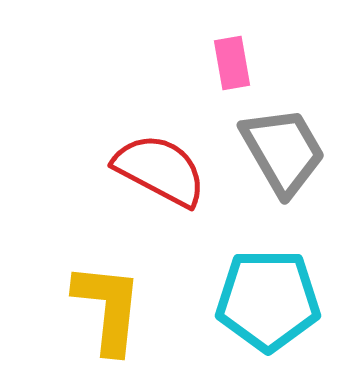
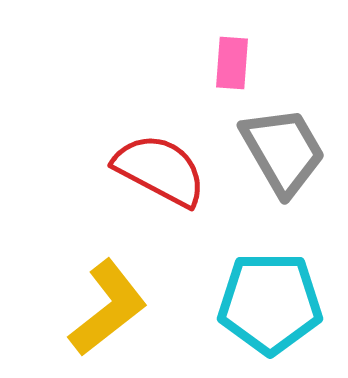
pink rectangle: rotated 14 degrees clockwise
cyan pentagon: moved 2 px right, 3 px down
yellow L-shape: rotated 46 degrees clockwise
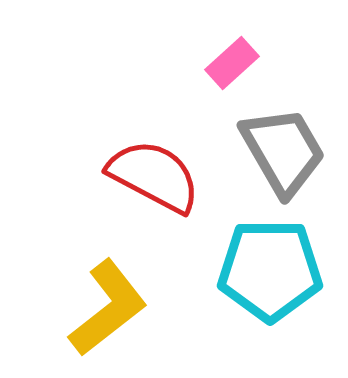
pink rectangle: rotated 44 degrees clockwise
red semicircle: moved 6 px left, 6 px down
cyan pentagon: moved 33 px up
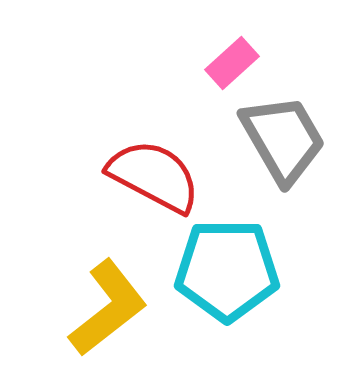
gray trapezoid: moved 12 px up
cyan pentagon: moved 43 px left
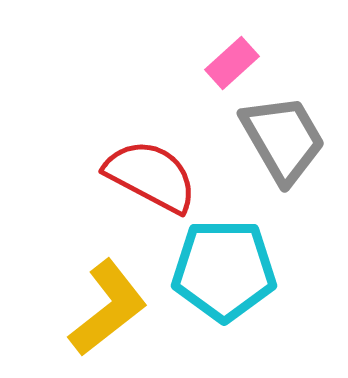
red semicircle: moved 3 px left
cyan pentagon: moved 3 px left
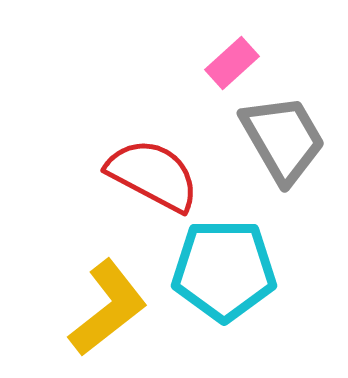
red semicircle: moved 2 px right, 1 px up
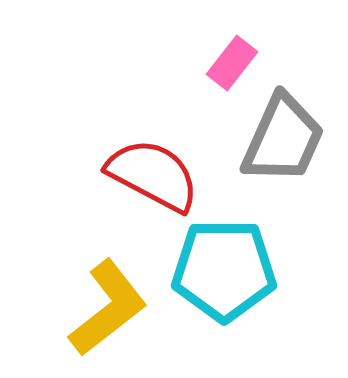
pink rectangle: rotated 10 degrees counterclockwise
gray trapezoid: rotated 54 degrees clockwise
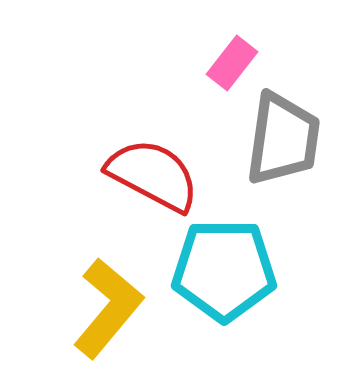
gray trapezoid: rotated 16 degrees counterclockwise
yellow L-shape: rotated 12 degrees counterclockwise
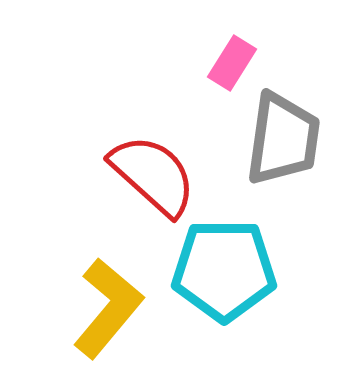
pink rectangle: rotated 6 degrees counterclockwise
red semicircle: rotated 14 degrees clockwise
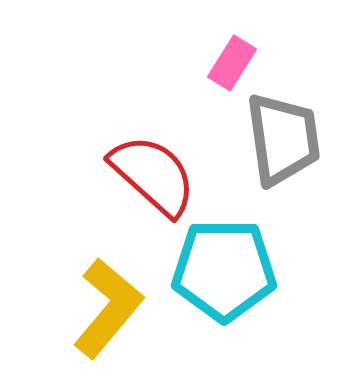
gray trapezoid: rotated 16 degrees counterclockwise
